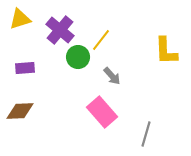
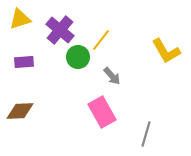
yellow L-shape: rotated 28 degrees counterclockwise
purple rectangle: moved 1 px left, 6 px up
pink rectangle: rotated 12 degrees clockwise
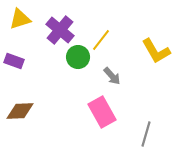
yellow L-shape: moved 10 px left
purple rectangle: moved 10 px left, 1 px up; rotated 24 degrees clockwise
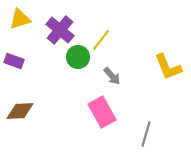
yellow L-shape: moved 12 px right, 16 px down; rotated 8 degrees clockwise
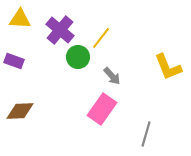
yellow triangle: rotated 20 degrees clockwise
yellow line: moved 2 px up
pink rectangle: moved 3 px up; rotated 64 degrees clockwise
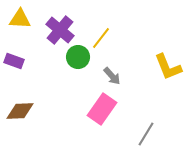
gray line: rotated 15 degrees clockwise
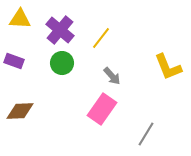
green circle: moved 16 px left, 6 px down
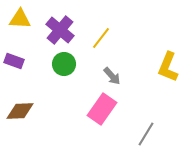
green circle: moved 2 px right, 1 px down
yellow L-shape: rotated 44 degrees clockwise
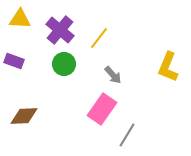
yellow line: moved 2 px left
gray arrow: moved 1 px right, 1 px up
brown diamond: moved 4 px right, 5 px down
gray line: moved 19 px left, 1 px down
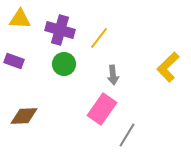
purple cross: rotated 24 degrees counterclockwise
yellow L-shape: rotated 24 degrees clockwise
gray arrow: rotated 36 degrees clockwise
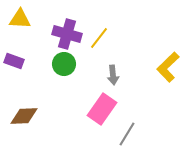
purple cross: moved 7 px right, 4 px down
gray line: moved 1 px up
